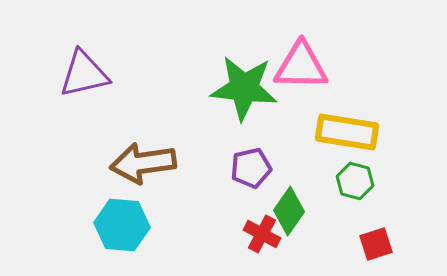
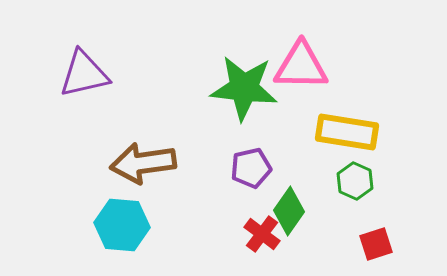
green hexagon: rotated 9 degrees clockwise
red cross: rotated 9 degrees clockwise
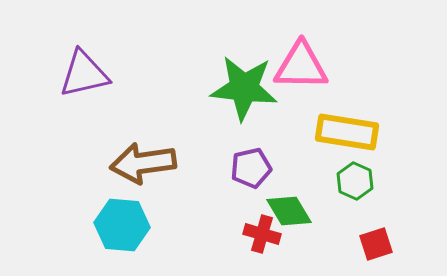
green diamond: rotated 66 degrees counterclockwise
red cross: rotated 21 degrees counterclockwise
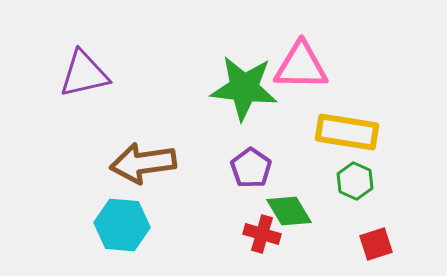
purple pentagon: rotated 24 degrees counterclockwise
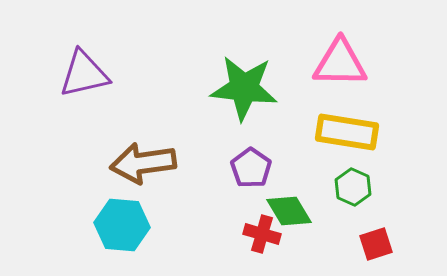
pink triangle: moved 39 px right, 3 px up
green hexagon: moved 2 px left, 6 px down
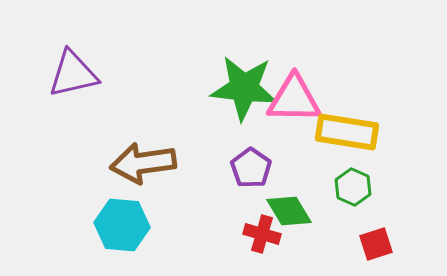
pink triangle: moved 46 px left, 36 px down
purple triangle: moved 11 px left
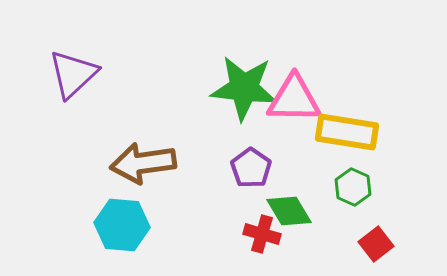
purple triangle: rotated 30 degrees counterclockwise
red square: rotated 20 degrees counterclockwise
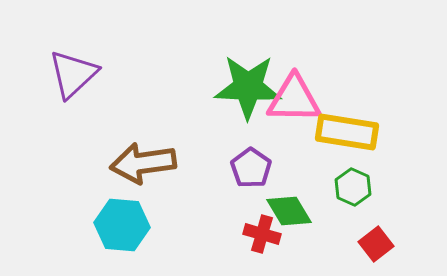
green star: moved 4 px right, 1 px up; rotated 4 degrees counterclockwise
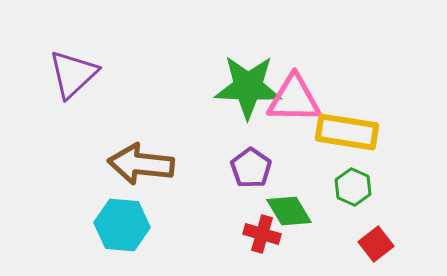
brown arrow: moved 2 px left, 1 px down; rotated 14 degrees clockwise
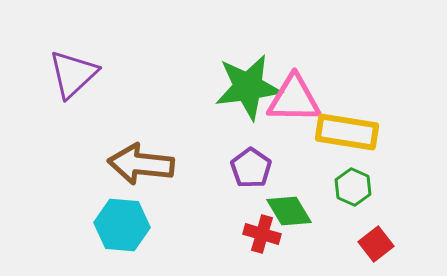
green star: rotated 10 degrees counterclockwise
